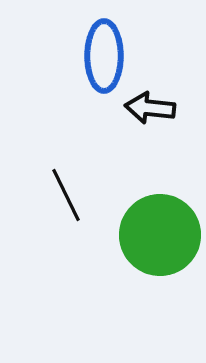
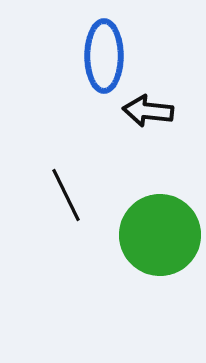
black arrow: moved 2 px left, 3 px down
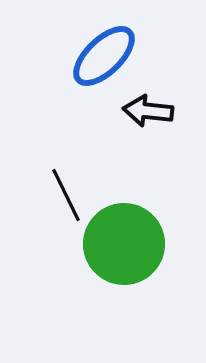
blue ellipse: rotated 46 degrees clockwise
green circle: moved 36 px left, 9 px down
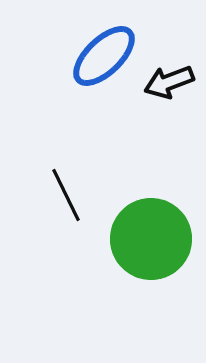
black arrow: moved 21 px right, 29 px up; rotated 27 degrees counterclockwise
green circle: moved 27 px right, 5 px up
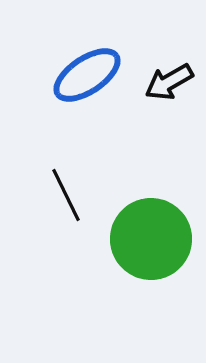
blue ellipse: moved 17 px left, 19 px down; rotated 10 degrees clockwise
black arrow: rotated 9 degrees counterclockwise
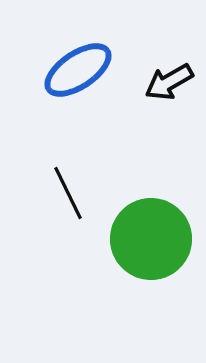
blue ellipse: moved 9 px left, 5 px up
black line: moved 2 px right, 2 px up
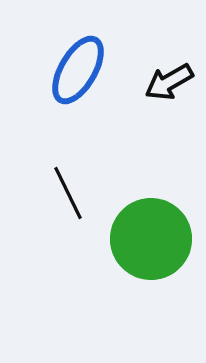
blue ellipse: rotated 26 degrees counterclockwise
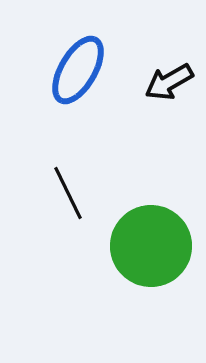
green circle: moved 7 px down
